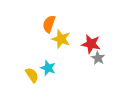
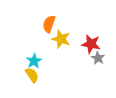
cyan star: moved 14 px left, 7 px up; rotated 21 degrees clockwise
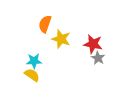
orange semicircle: moved 4 px left
red star: moved 2 px right
cyan star: rotated 28 degrees clockwise
yellow semicircle: rotated 21 degrees counterclockwise
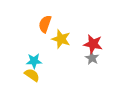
gray star: moved 6 px left
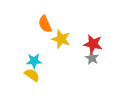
orange semicircle: rotated 42 degrees counterclockwise
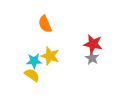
yellow star: moved 11 px left, 17 px down
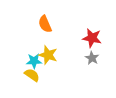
red star: moved 1 px left, 6 px up
yellow star: moved 2 px left, 1 px up
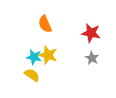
red star: moved 1 px left, 5 px up
cyan star: moved 4 px up; rotated 14 degrees clockwise
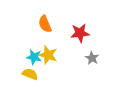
red star: moved 11 px left; rotated 18 degrees counterclockwise
yellow semicircle: moved 2 px left, 1 px up; rotated 14 degrees counterclockwise
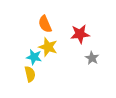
red star: moved 1 px down
yellow star: moved 8 px up
yellow semicircle: rotated 56 degrees clockwise
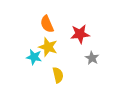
orange semicircle: moved 2 px right
yellow semicircle: moved 28 px right, 1 px down
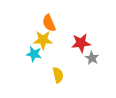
orange semicircle: moved 2 px right, 1 px up
red star: moved 1 px right, 9 px down
yellow star: moved 5 px left, 7 px up; rotated 18 degrees counterclockwise
cyan star: moved 3 px up
